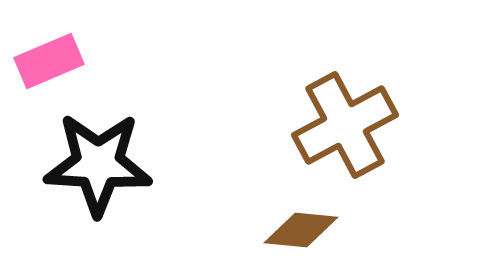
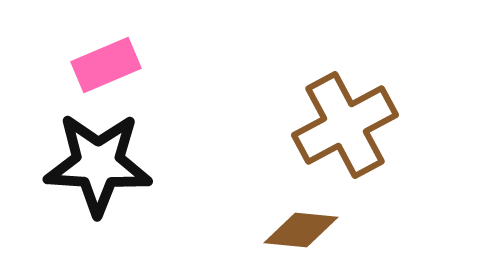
pink rectangle: moved 57 px right, 4 px down
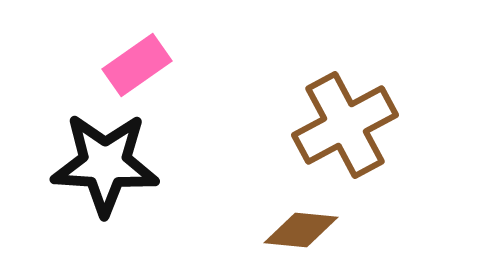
pink rectangle: moved 31 px right; rotated 12 degrees counterclockwise
black star: moved 7 px right
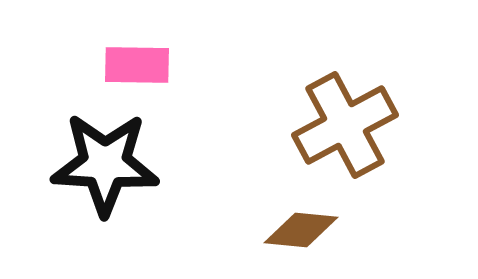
pink rectangle: rotated 36 degrees clockwise
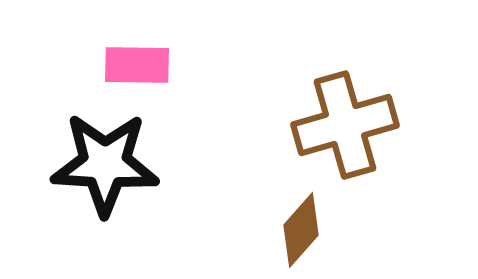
brown cross: rotated 12 degrees clockwise
brown diamond: rotated 54 degrees counterclockwise
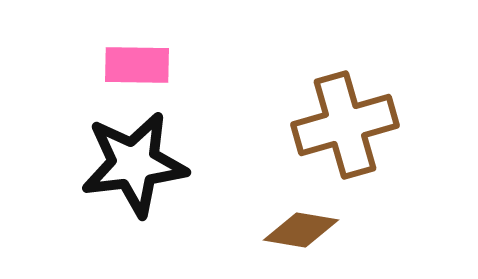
black star: moved 29 px right; rotated 10 degrees counterclockwise
brown diamond: rotated 58 degrees clockwise
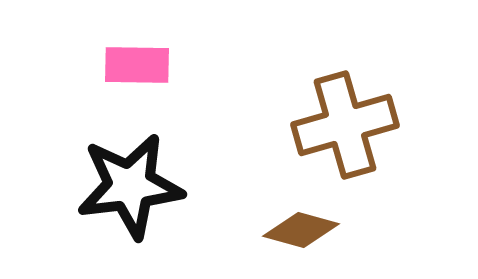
black star: moved 4 px left, 22 px down
brown diamond: rotated 6 degrees clockwise
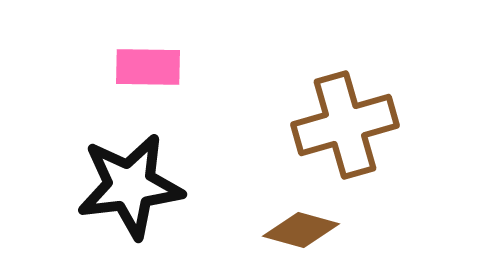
pink rectangle: moved 11 px right, 2 px down
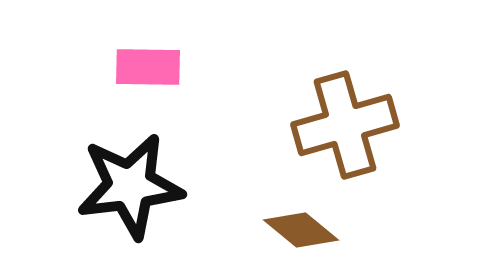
brown diamond: rotated 24 degrees clockwise
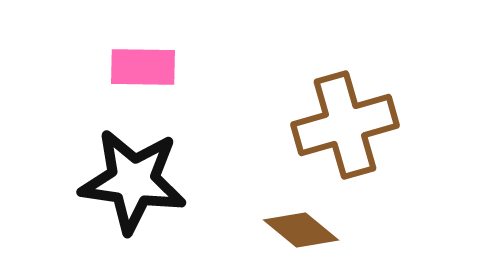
pink rectangle: moved 5 px left
black star: moved 3 px right, 5 px up; rotated 15 degrees clockwise
